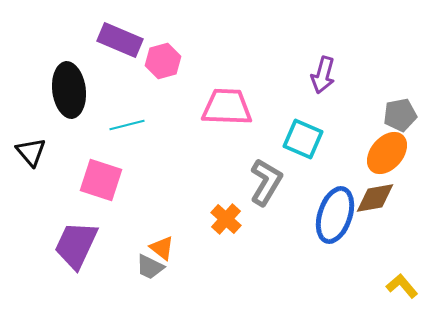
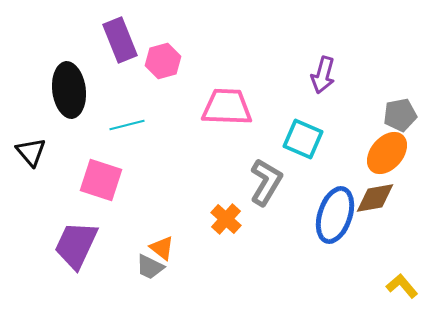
purple rectangle: rotated 45 degrees clockwise
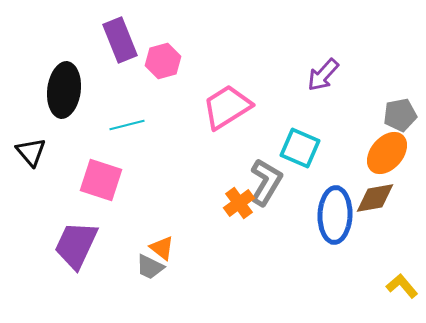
purple arrow: rotated 27 degrees clockwise
black ellipse: moved 5 px left; rotated 14 degrees clockwise
pink trapezoid: rotated 34 degrees counterclockwise
cyan square: moved 3 px left, 9 px down
blue ellipse: rotated 16 degrees counterclockwise
orange cross: moved 13 px right, 16 px up; rotated 12 degrees clockwise
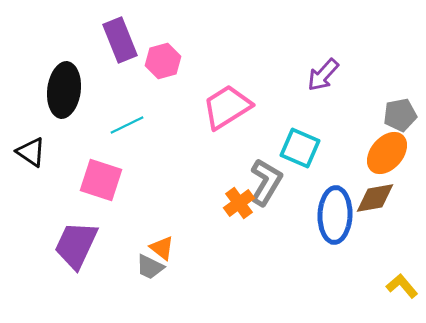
cyan line: rotated 12 degrees counterclockwise
black triangle: rotated 16 degrees counterclockwise
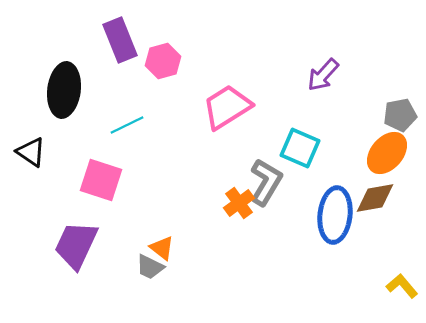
blue ellipse: rotated 4 degrees clockwise
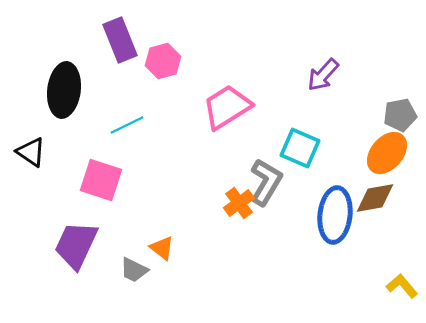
gray trapezoid: moved 16 px left, 3 px down
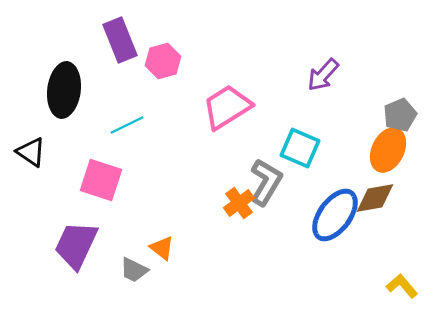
gray pentagon: rotated 12 degrees counterclockwise
orange ellipse: moved 1 px right, 3 px up; rotated 15 degrees counterclockwise
blue ellipse: rotated 30 degrees clockwise
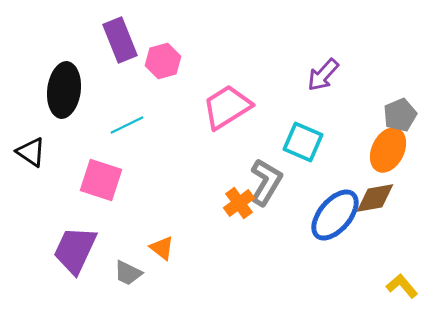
cyan square: moved 3 px right, 6 px up
blue ellipse: rotated 4 degrees clockwise
purple trapezoid: moved 1 px left, 5 px down
gray trapezoid: moved 6 px left, 3 px down
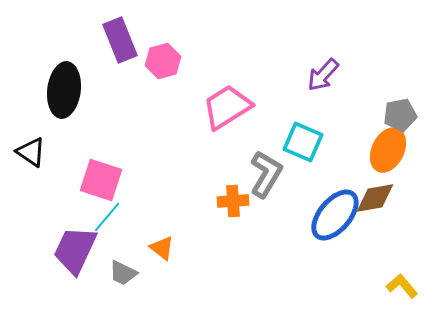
gray pentagon: rotated 12 degrees clockwise
cyan line: moved 20 px left, 92 px down; rotated 24 degrees counterclockwise
gray L-shape: moved 8 px up
orange cross: moved 6 px left, 2 px up; rotated 32 degrees clockwise
gray trapezoid: moved 5 px left
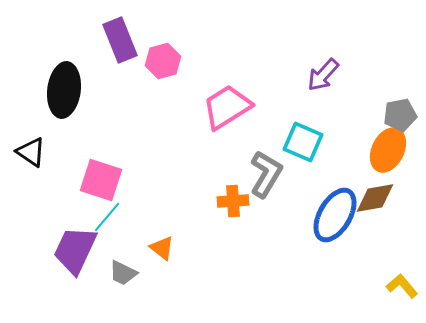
blue ellipse: rotated 10 degrees counterclockwise
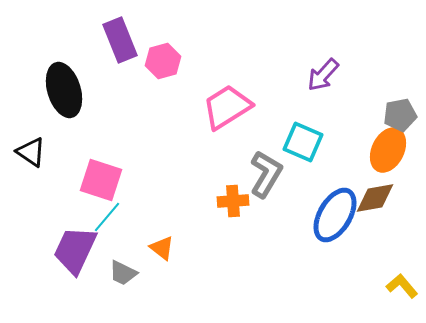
black ellipse: rotated 24 degrees counterclockwise
